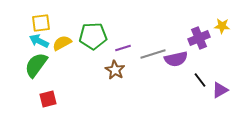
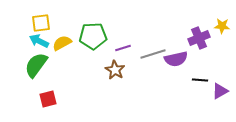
black line: rotated 49 degrees counterclockwise
purple triangle: moved 1 px down
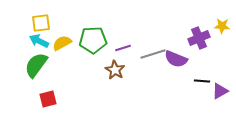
green pentagon: moved 4 px down
purple semicircle: rotated 35 degrees clockwise
black line: moved 2 px right, 1 px down
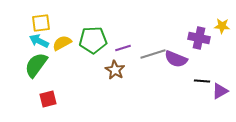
purple cross: rotated 35 degrees clockwise
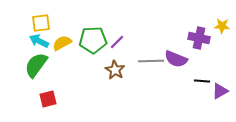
purple line: moved 6 px left, 6 px up; rotated 28 degrees counterclockwise
gray line: moved 2 px left, 7 px down; rotated 15 degrees clockwise
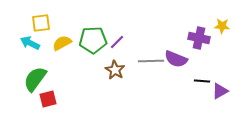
cyan arrow: moved 9 px left, 2 px down
green semicircle: moved 1 px left, 14 px down
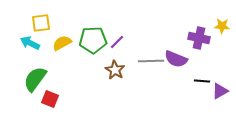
red square: moved 2 px right; rotated 36 degrees clockwise
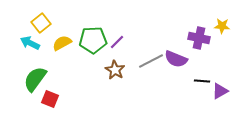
yellow square: rotated 30 degrees counterclockwise
gray line: rotated 25 degrees counterclockwise
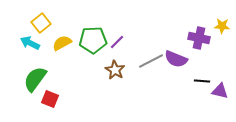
purple triangle: rotated 42 degrees clockwise
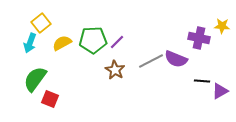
cyan arrow: rotated 96 degrees counterclockwise
purple triangle: rotated 42 degrees counterclockwise
